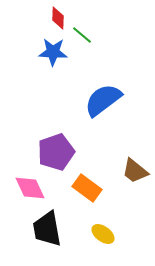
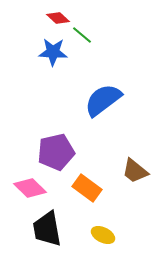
red diamond: rotated 50 degrees counterclockwise
purple pentagon: rotated 6 degrees clockwise
pink diamond: rotated 20 degrees counterclockwise
yellow ellipse: moved 1 px down; rotated 10 degrees counterclockwise
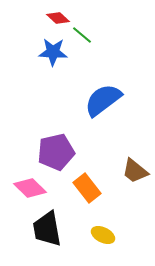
orange rectangle: rotated 16 degrees clockwise
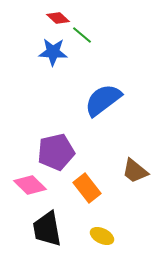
pink diamond: moved 3 px up
yellow ellipse: moved 1 px left, 1 px down
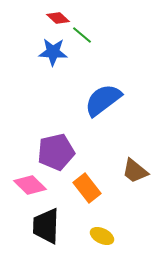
black trapezoid: moved 1 px left, 3 px up; rotated 12 degrees clockwise
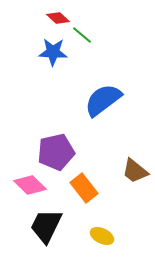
orange rectangle: moved 3 px left
black trapezoid: rotated 24 degrees clockwise
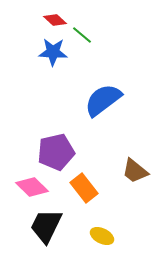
red diamond: moved 3 px left, 2 px down
pink diamond: moved 2 px right, 2 px down
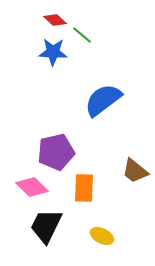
orange rectangle: rotated 40 degrees clockwise
